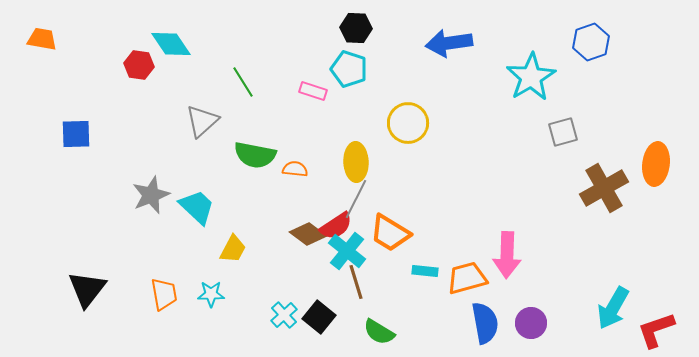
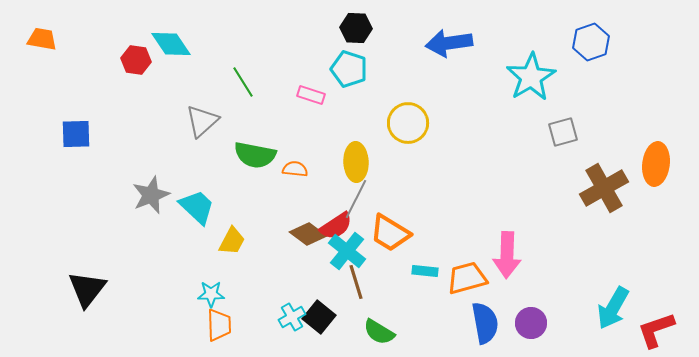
red hexagon at (139, 65): moved 3 px left, 5 px up
pink rectangle at (313, 91): moved 2 px left, 4 px down
yellow trapezoid at (233, 249): moved 1 px left, 8 px up
orange trapezoid at (164, 294): moved 55 px right, 31 px down; rotated 8 degrees clockwise
cyan cross at (284, 315): moved 8 px right, 2 px down; rotated 12 degrees clockwise
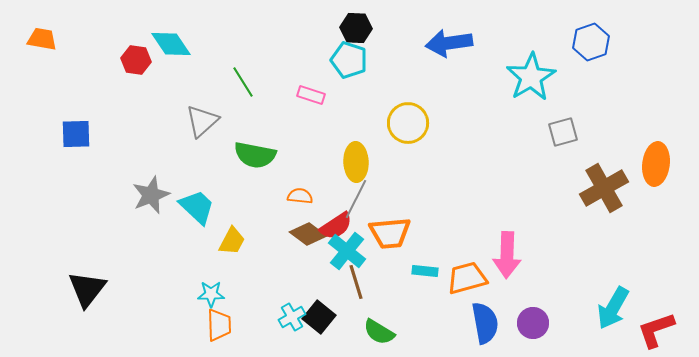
cyan pentagon at (349, 69): moved 9 px up
orange semicircle at (295, 169): moved 5 px right, 27 px down
orange trapezoid at (390, 233): rotated 36 degrees counterclockwise
purple circle at (531, 323): moved 2 px right
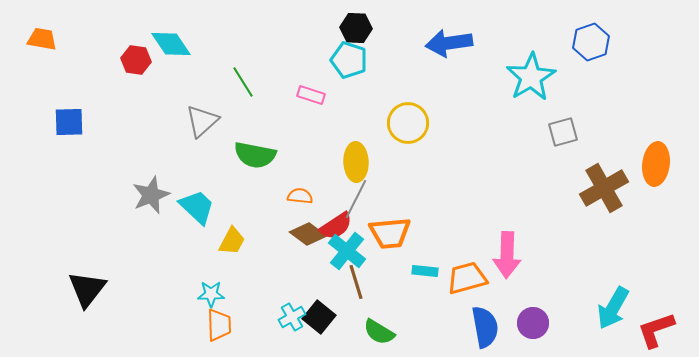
blue square at (76, 134): moved 7 px left, 12 px up
blue semicircle at (485, 323): moved 4 px down
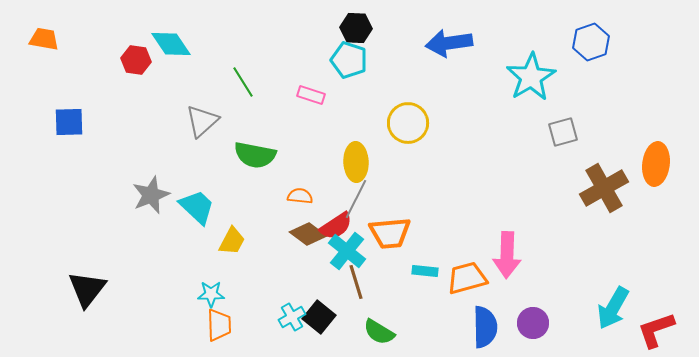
orange trapezoid at (42, 39): moved 2 px right
blue semicircle at (485, 327): rotated 9 degrees clockwise
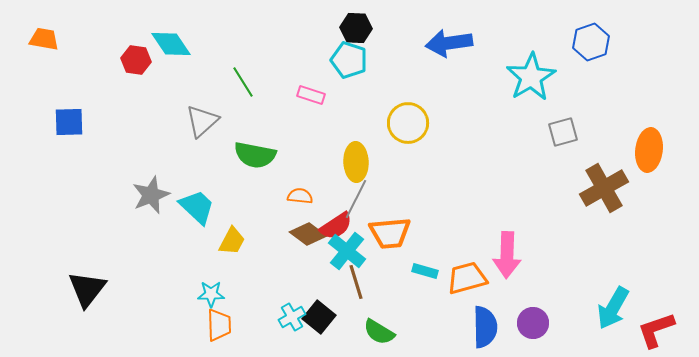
orange ellipse at (656, 164): moved 7 px left, 14 px up
cyan rectangle at (425, 271): rotated 10 degrees clockwise
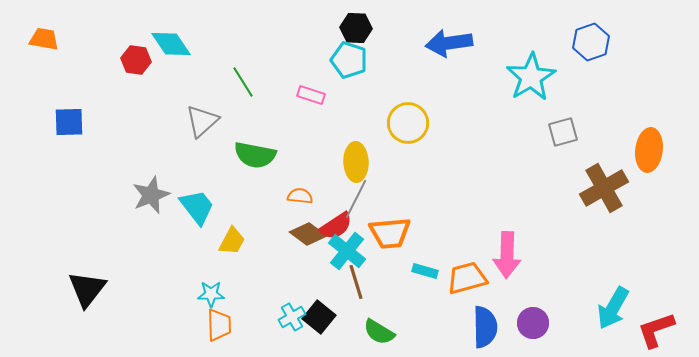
cyan trapezoid at (197, 207): rotated 9 degrees clockwise
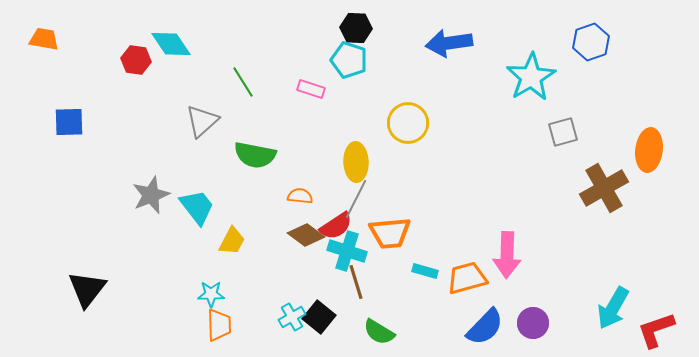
pink rectangle at (311, 95): moved 6 px up
brown diamond at (308, 234): moved 2 px left, 1 px down
cyan cross at (347, 251): rotated 21 degrees counterclockwise
blue semicircle at (485, 327): rotated 45 degrees clockwise
